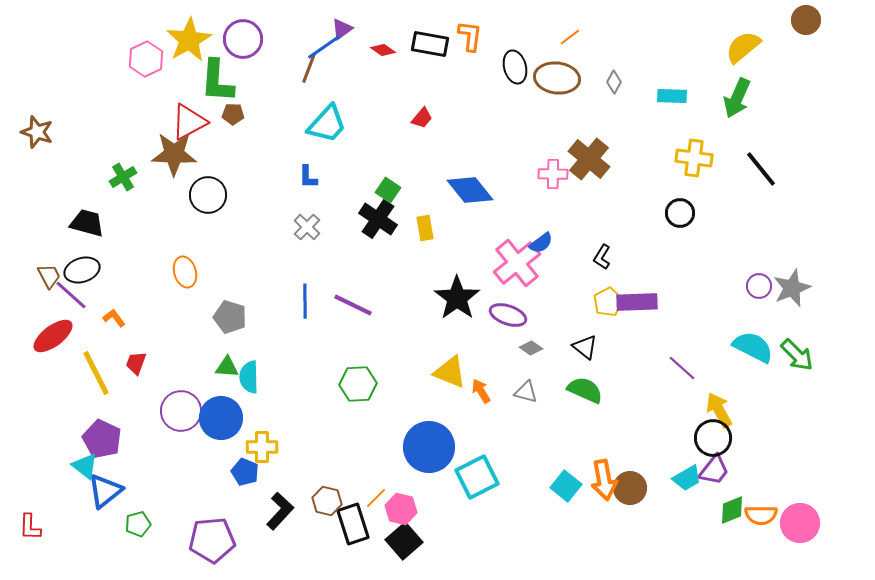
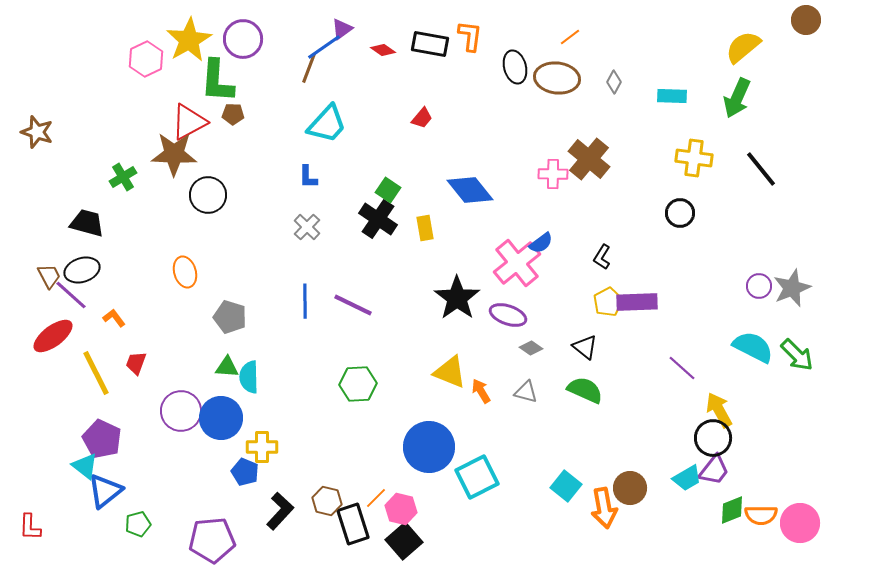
orange arrow at (604, 480): moved 28 px down
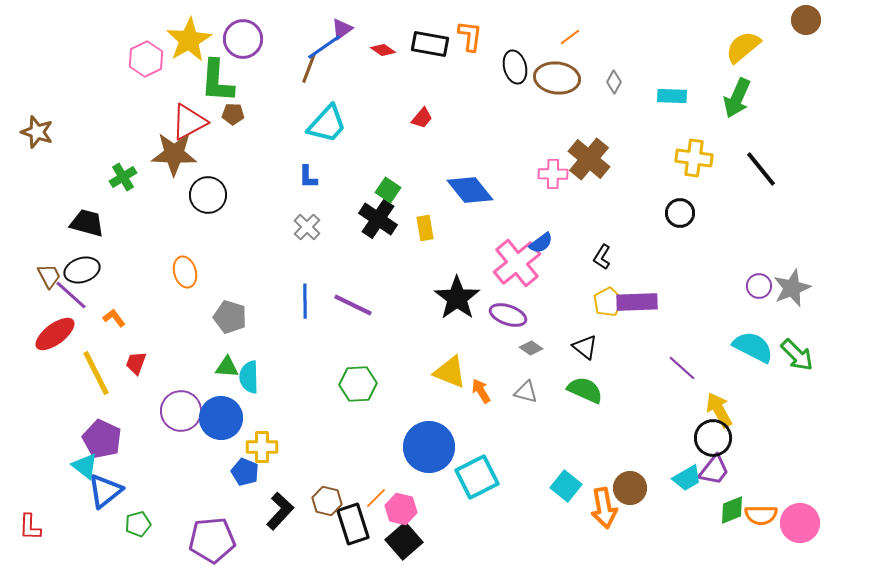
red ellipse at (53, 336): moved 2 px right, 2 px up
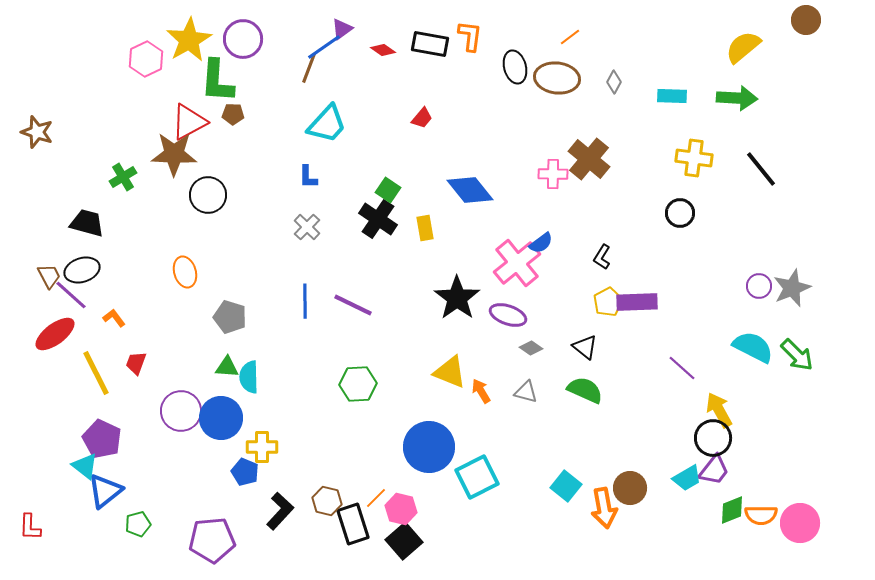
green arrow at (737, 98): rotated 111 degrees counterclockwise
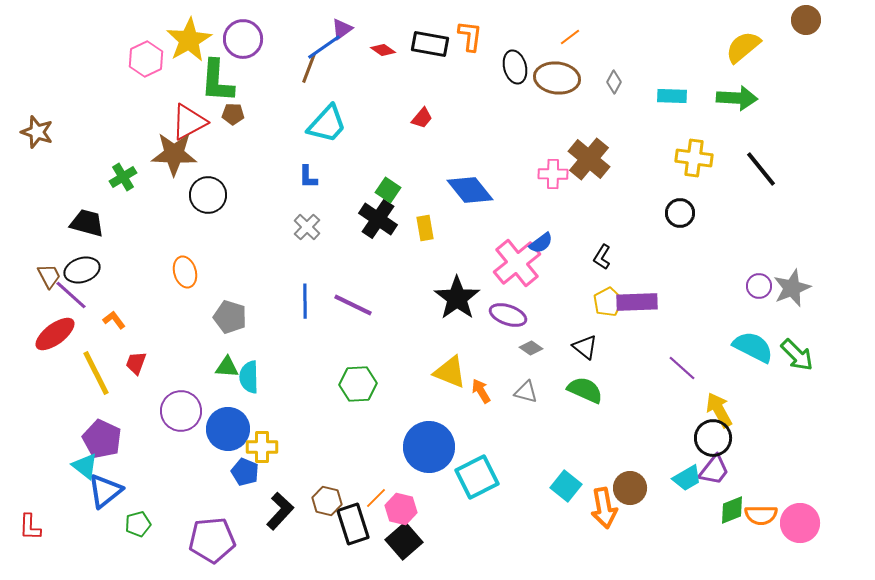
orange L-shape at (114, 318): moved 2 px down
blue circle at (221, 418): moved 7 px right, 11 px down
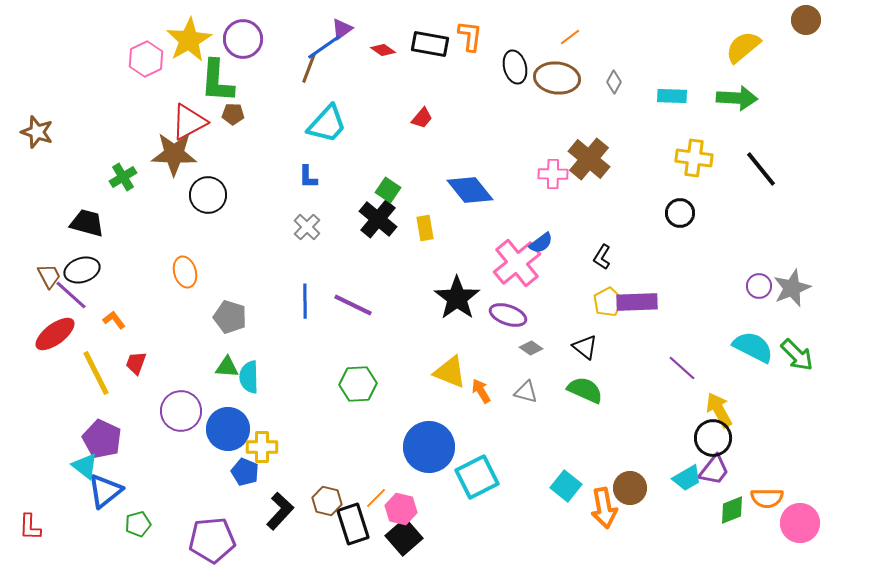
black cross at (378, 219): rotated 6 degrees clockwise
orange semicircle at (761, 515): moved 6 px right, 17 px up
black square at (404, 541): moved 4 px up
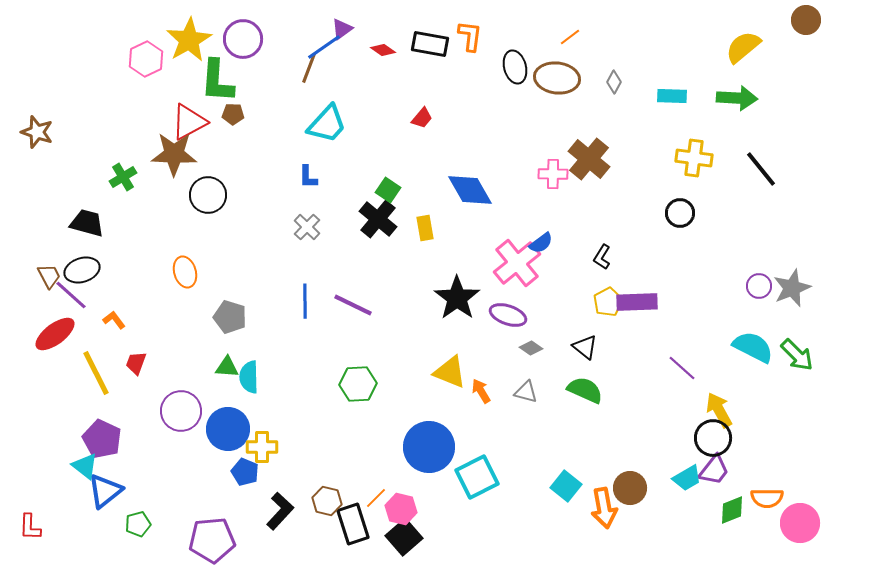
blue diamond at (470, 190): rotated 9 degrees clockwise
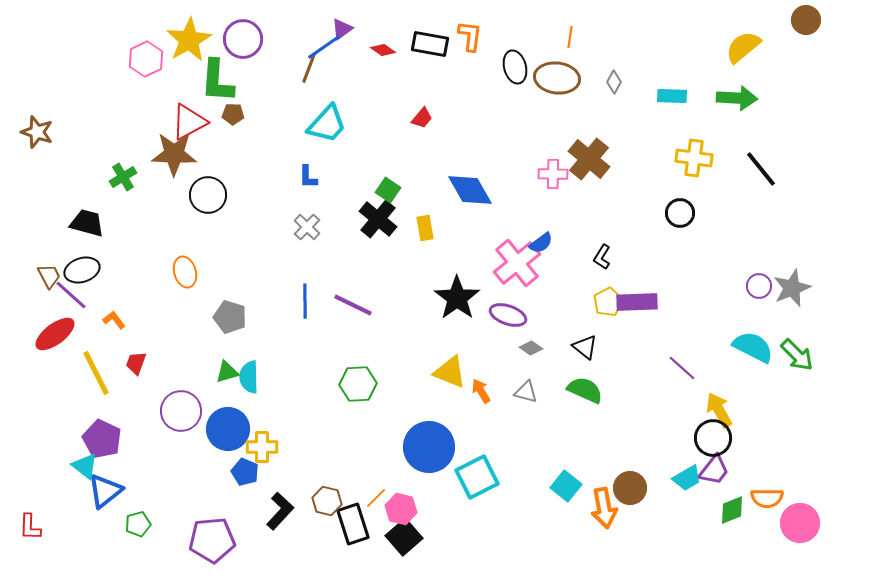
orange line at (570, 37): rotated 45 degrees counterclockwise
green triangle at (227, 367): moved 5 px down; rotated 20 degrees counterclockwise
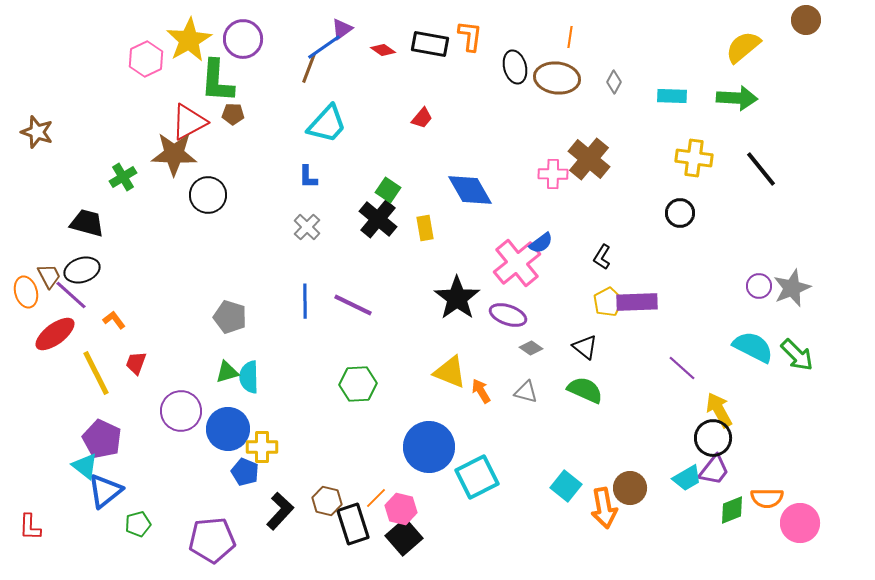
orange ellipse at (185, 272): moved 159 px left, 20 px down
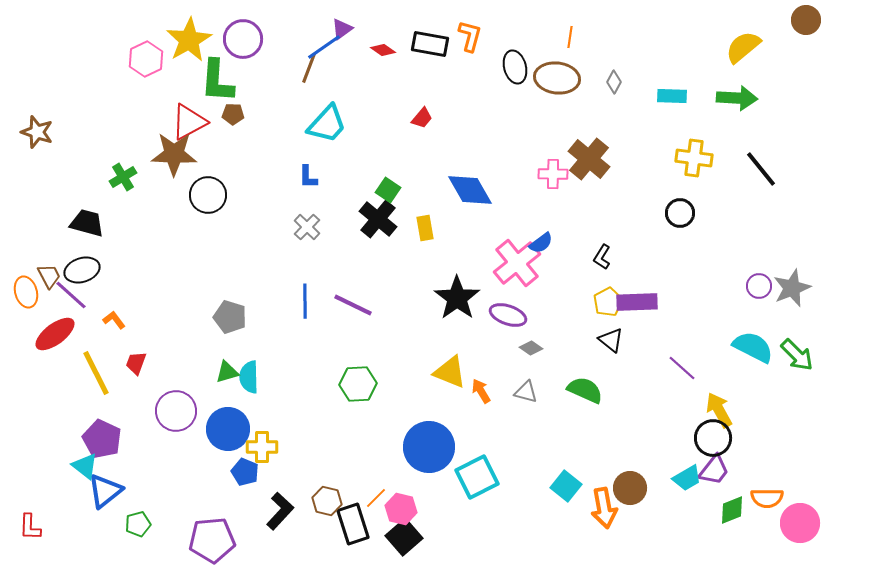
orange L-shape at (470, 36): rotated 8 degrees clockwise
black triangle at (585, 347): moved 26 px right, 7 px up
purple circle at (181, 411): moved 5 px left
